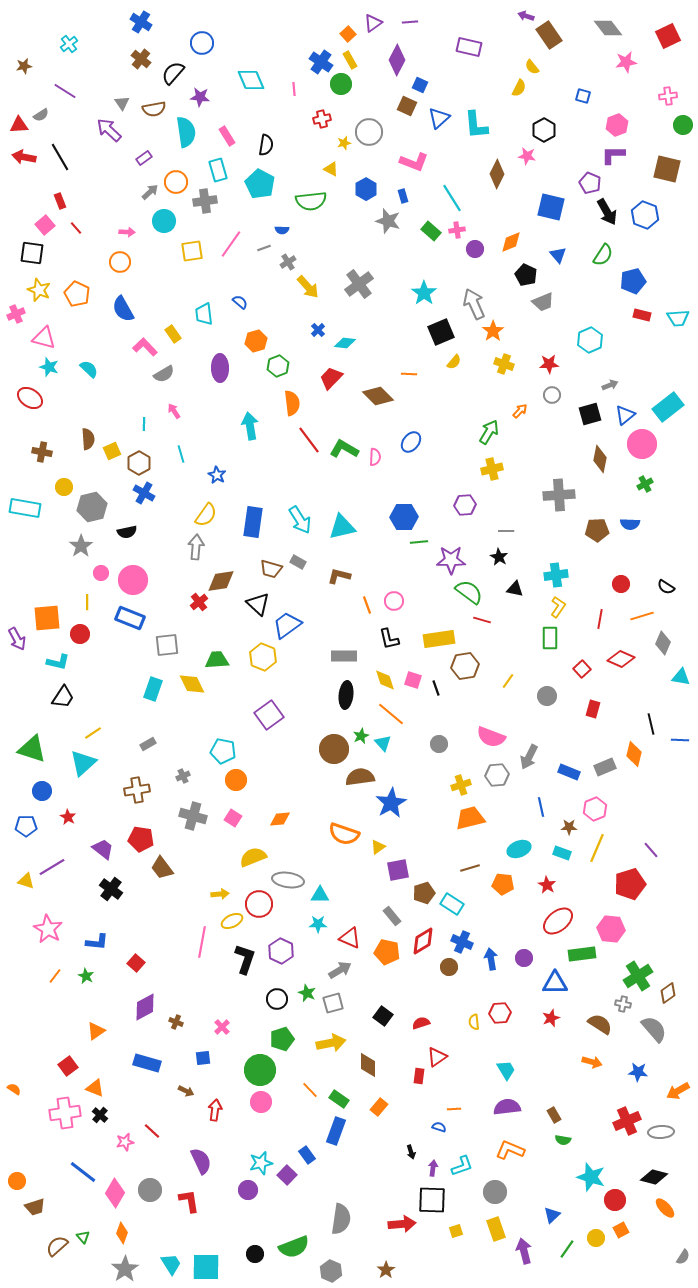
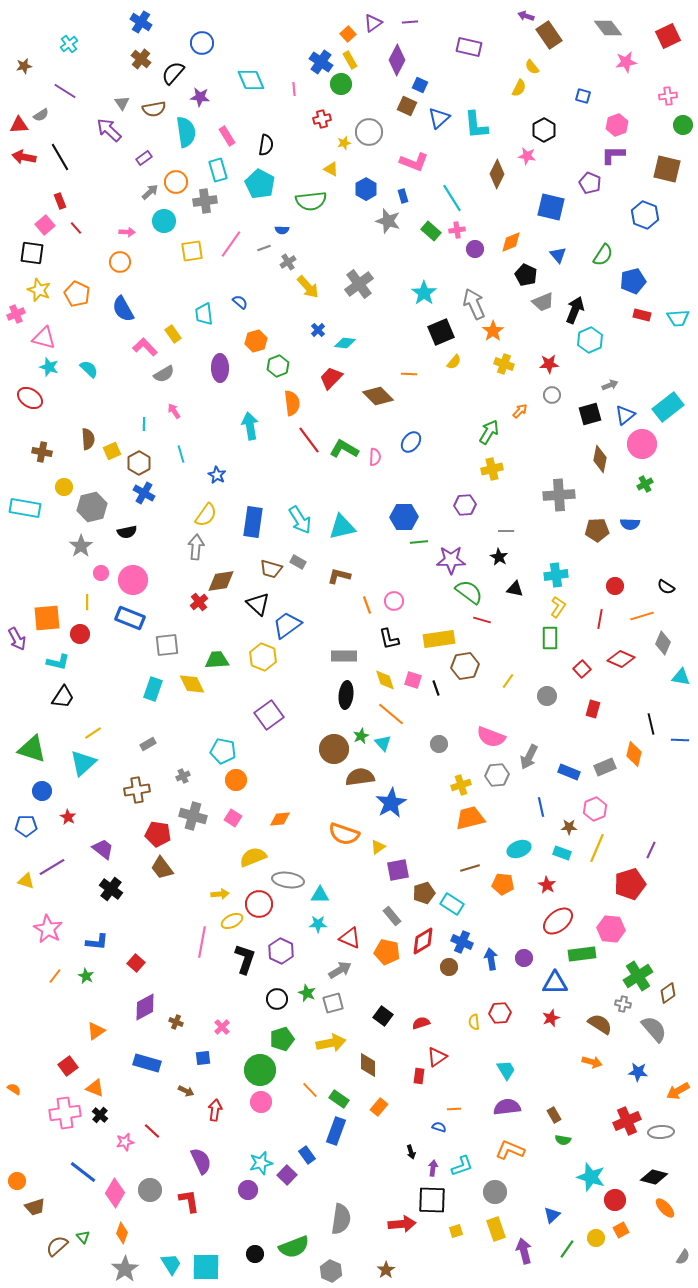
black arrow at (607, 212): moved 32 px left, 98 px down; rotated 128 degrees counterclockwise
red circle at (621, 584): moved 6 px left, 2 px down
red pentagon at (141, 839): moved 17 px right, 5 px up
purple line at (651, 850): rotated 66 degrees clockwise
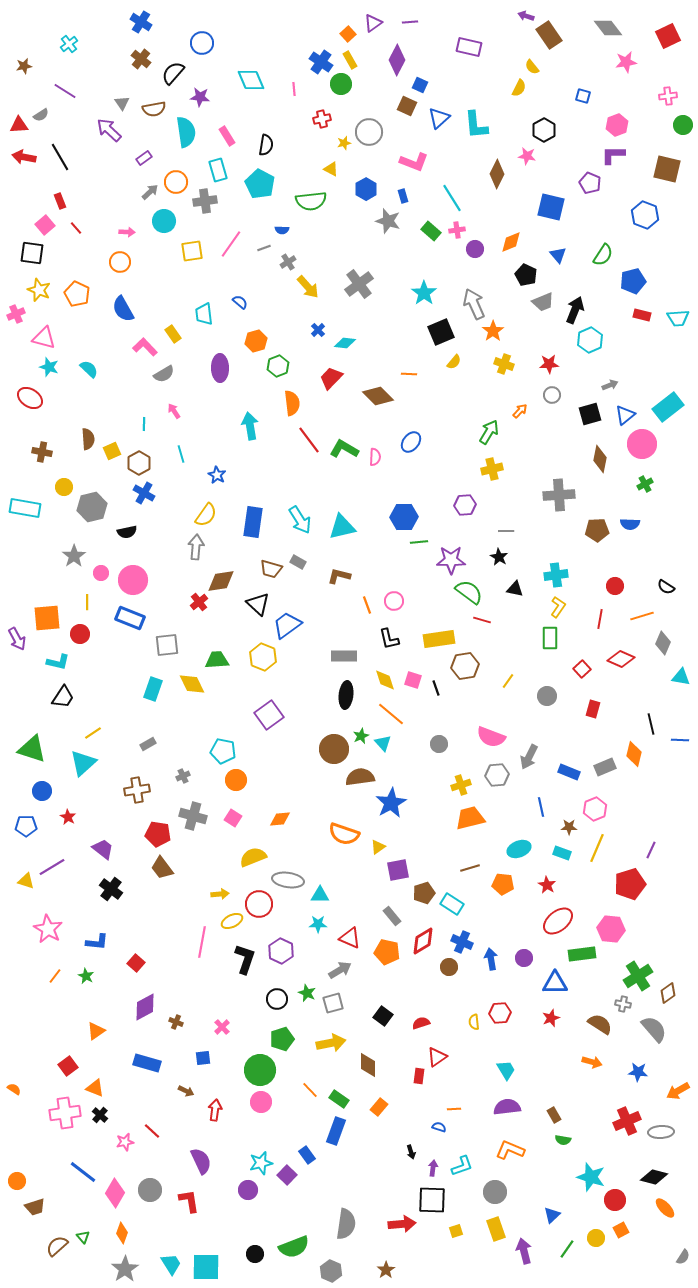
gray star at (81, 546): moved 7 px left, 10 px down
gray semicircle at (341, 1219): moved 5 px right, 5 px down
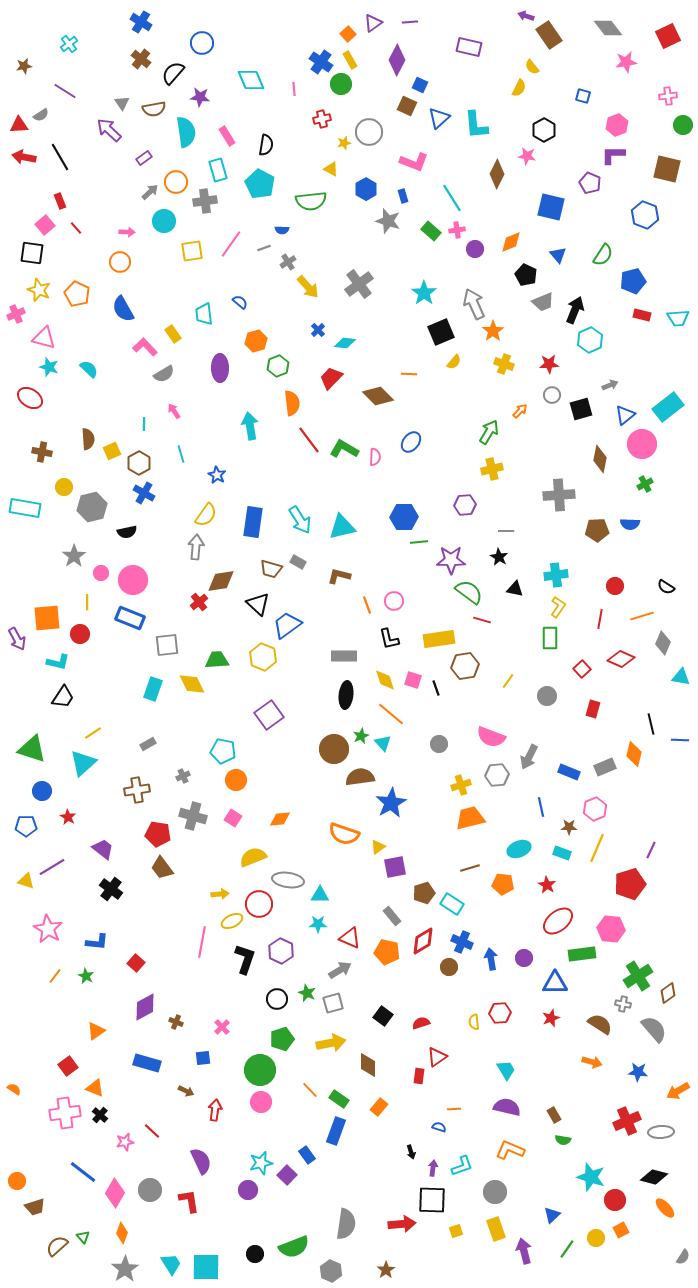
black square at (590, 414): moved 9 px left, 5 px up
purple square at (398, 870): moved 3 px left, 3 px up
purple semicircle at (507, 1107): rotated 20 degrees clockwise
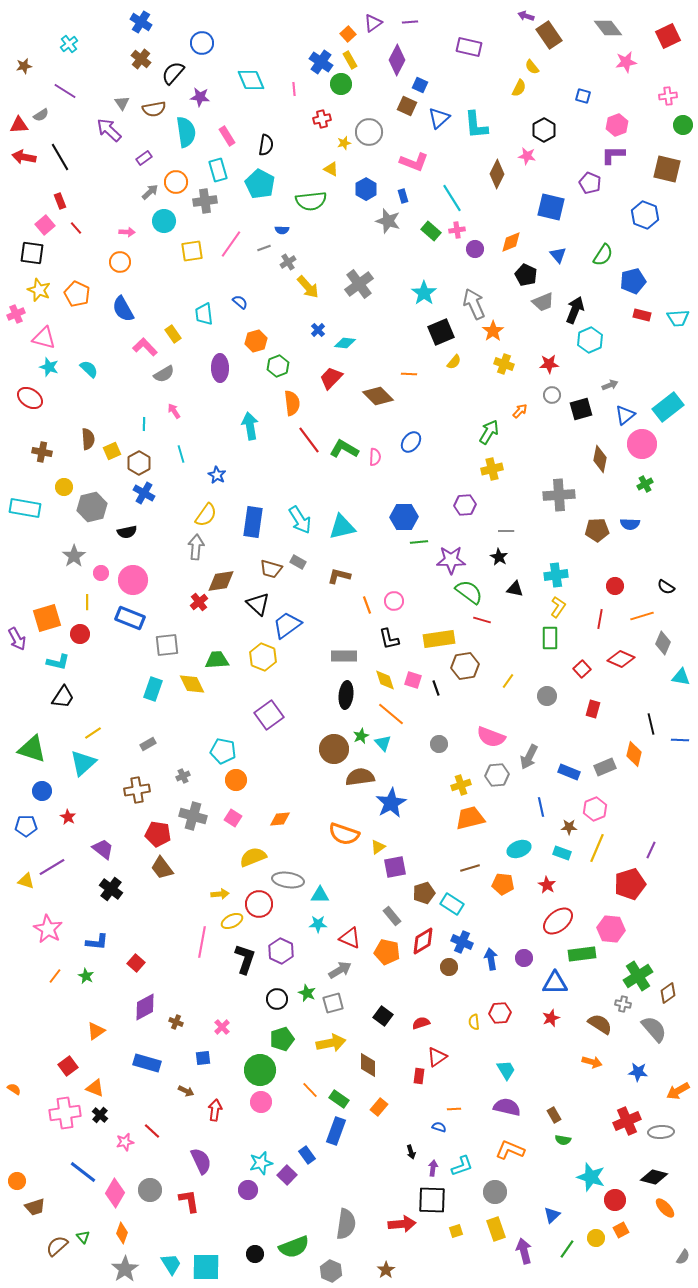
orange square at (47, 618): rotated 12 degrees counterclockwise
